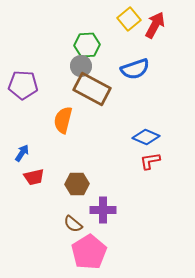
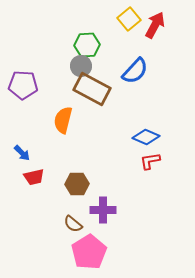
blue semicircle: moved 2 px down; rotated 28 degrees counterclockwise
blue arrow: rotated 102 degrees clockwise
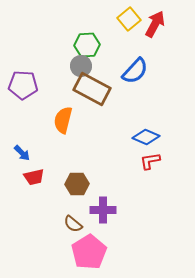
red arrow: moved 1 px up
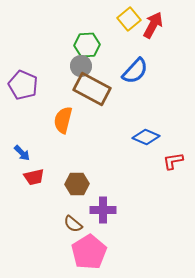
red arrow: moved 2 px left, 1 px down
purple pentagon: rotated 20 degrees clockwise
red L-shape: moved 23 px right
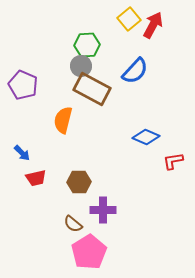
red trapezoid: moved 2 px right, 1 px down
brown hexagon: moved 2 px right, 2 px up
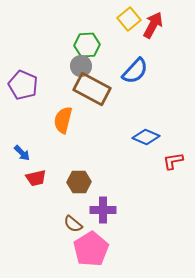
pink pentagon: moved 2 px right, 3 px up
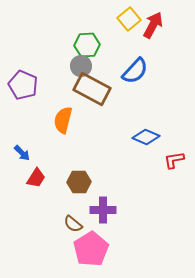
red L-shape: moved 1 px right, 1 px up
red trapezoid: rotated 45 degrees counterclockwise
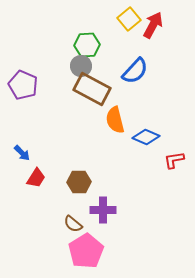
orange semicircle: moved 52 px right; rotated 28 degrees counterclockwise
pink pentagon: moved 5 px left, 2 px down
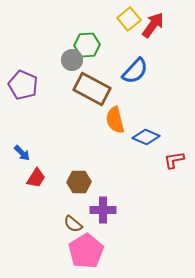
red arrow: rotated 8 degrees clockwise
gray circle: moved 9 px left, 6 px up
